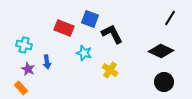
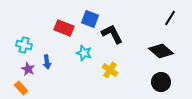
black diamond: rotated 15 degrees clockwise
black circle: moved 3 px left
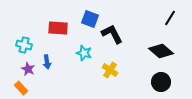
red rectangle: moved 6 px left; rotated 18 degrees counterclockwise
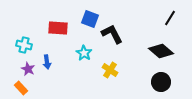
cyan star: rotated 14 degrees clockwise
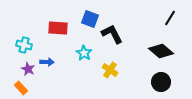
blue arrow: rotated 80 degrees counterclockwise
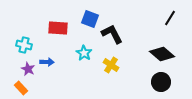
black diamond: moved 1 px right, 3 px down
yellow cross: moved 1 px right, 5 px up
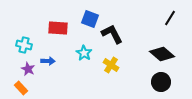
blue arrow: moved 1 px right, 1 px up
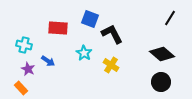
blue arrow: rotated 32 degrees clockwise
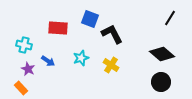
cyan star: moved 3 px left, 5 px down; rotated 21 degrees clockwise
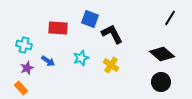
purple star: moved 1 px left, 1 px up; rotated 24 degrees clockwise
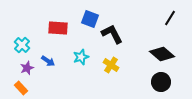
cyan cross: moved 2 px left; rotated 28 degrees clockwise
cyan star: moved 1 px up
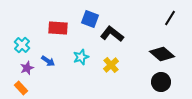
black L-shape: rotated 25 degrees counterclockwise
yellow cross: rotated 14 degrees clockwise
